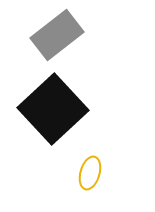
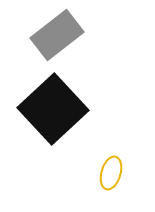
yellow ellipse: moved 21 px right
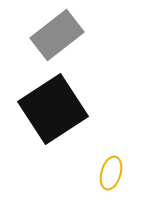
black square: rotated 10 degrees clockwise
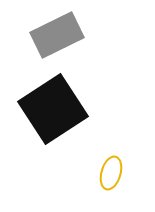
gray rectangle: rotated 12 degrees clockwise
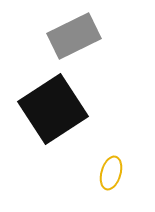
gray rectangle: moved 17 px right, 1 px down
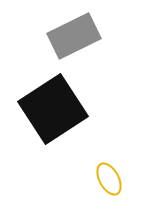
yellow ellipse: moved 2 px left, 6 px down; rotated 44 degrees counterclockwise
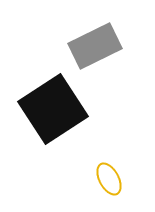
gray rectangle: moved 21 px right, 10 px down
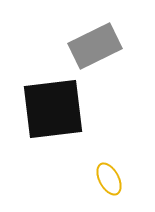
black square: rotated 26 degrees clockwise
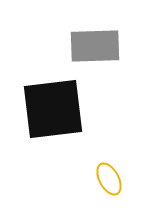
gray rectangle: rotated 24 degrees clockwise
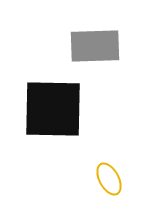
black square: rotated 8 degrees clockwise
